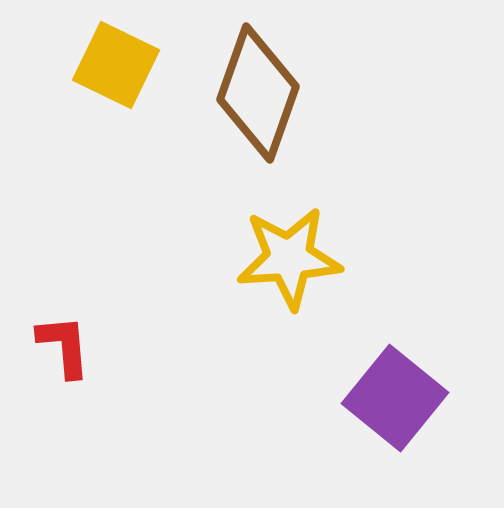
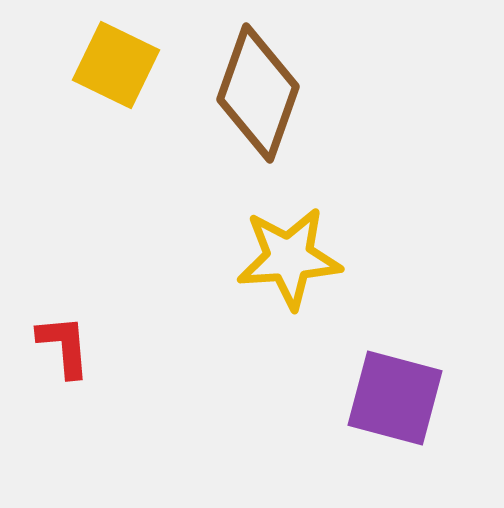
purple square: rotated 24 degrees counterclockwise
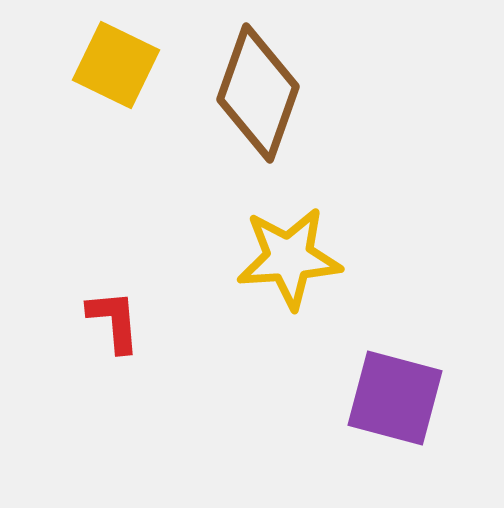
red L-shape: moved 50 px right, 25 px up
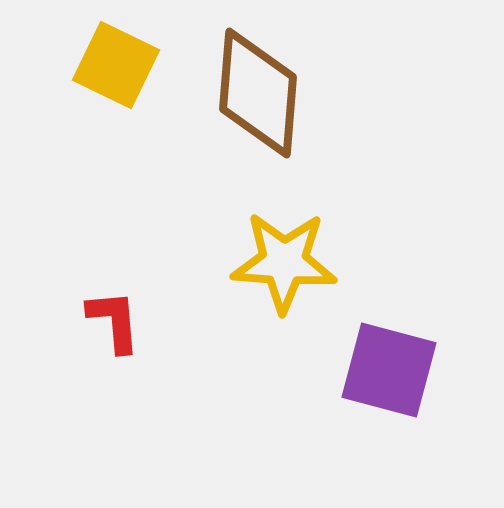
brown diamond: rotated 15 degrees counterclockwise
yellow star: moved 5 px left, 4 px down; rotated 8 degrees clockwise
purple square: moved 6 px left, 28 px up
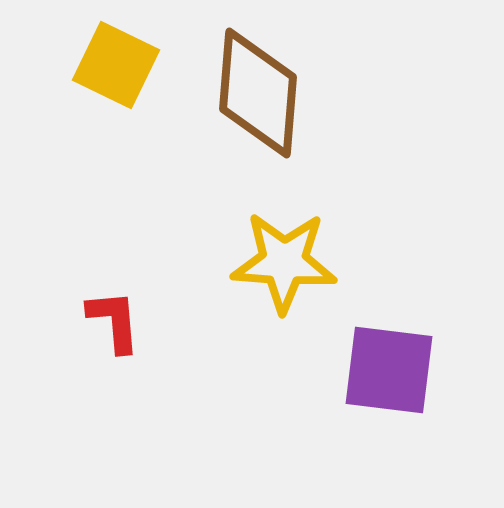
purple square: rotated 8 degrees counterclockwise
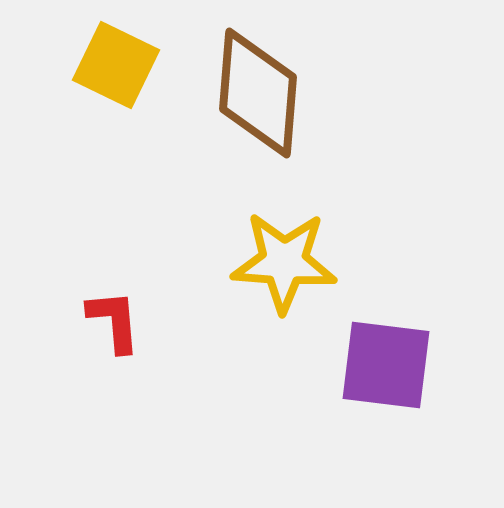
purple square: moved 3 px left, 5 px up
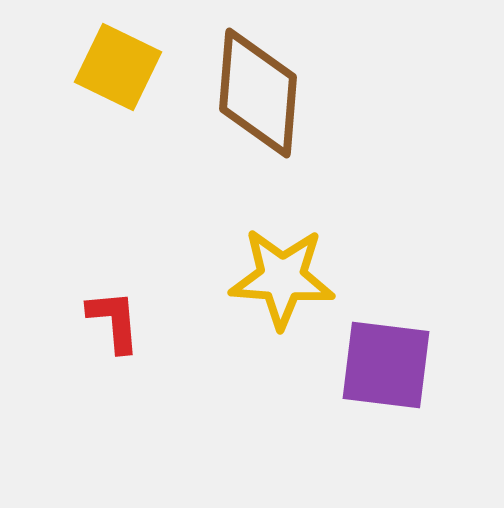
yellow square: moved 2 px right, 2 px down
yellow star: moved 2 px left, 16 px down
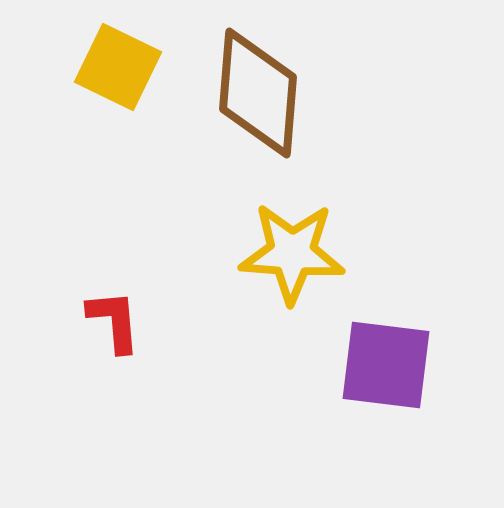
yellow star: moved 10 px right, 25 px up
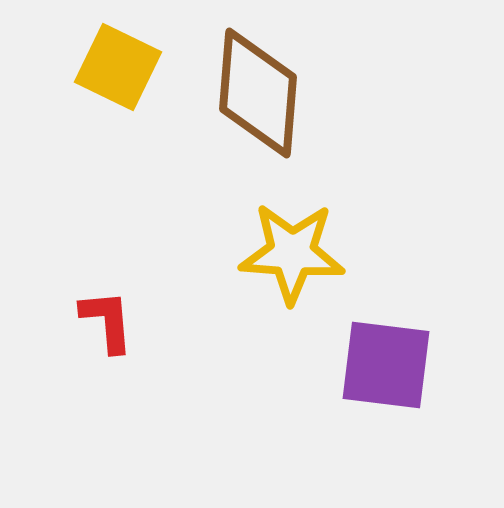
red L-shape: moved 7 px left
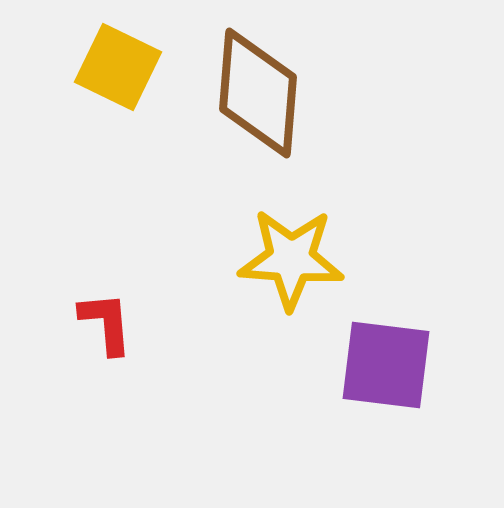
yellow star: moved 1 px left, 6 px down
red L-shape: moved 1 px left, 2 px down
